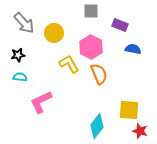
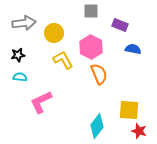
gray arrow: rotated 55 degrees counterclockwise
yellow L-shape: moved 6 px left, 4 px up
red star: moved 1 px left
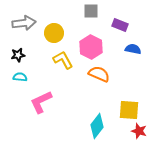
orange semicircle: rotated 45 degrees counterclockwise
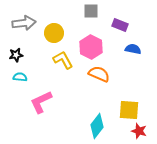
black star: moved 2 px left
